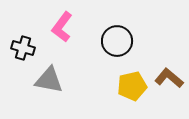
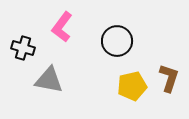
brown L-shape: rotated 68 degrees clockwise
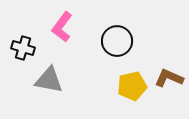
brown L-shape: rotated 84 degrees counterclockwise
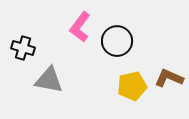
pink L-shape: moved 18 px right
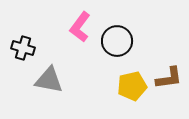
brown L-shape: rotated 148 degrees clockwise
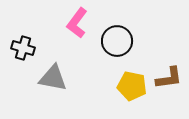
pink L-shape: moved 3 px left, 4 px up
gray triangle: moved 4 px right, 2 px up
yellow pentagon: rotated 24 degrees clockwise
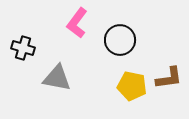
black circle: moved 3 px right, 1 px up
gray triangle: moved 4 px right
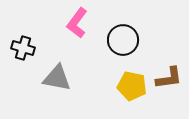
black circle: moved 3 px right
